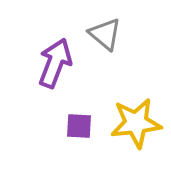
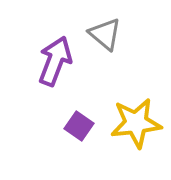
purple arrow: moved 2 px up
purple square: rotated 32 degrees clockwise
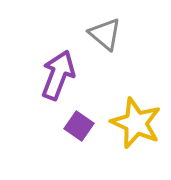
purple arrow: moved 3 px right, 14 px down
yellow star: rotated 30 degrees clockwise
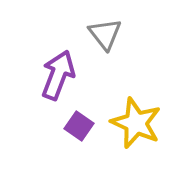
gray triangle: rotated 12 degrees clockwise
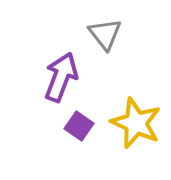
purple arrow: moved 3 px right, 2 px down
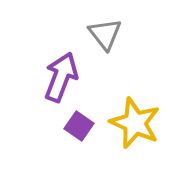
yellow star: moved 1 px left
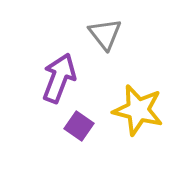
purple arrow: moved 2 px left, 1 px down
yellow star: moved 3 px right, 13 px up; rotated 9 degrees counterclockwise
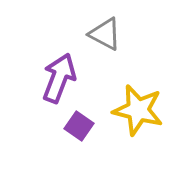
gray triangle: rotated 24 degrees counterclockwise
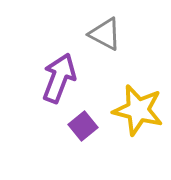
purple square: moved 4 px right; rotated 16 degrees clockwise
